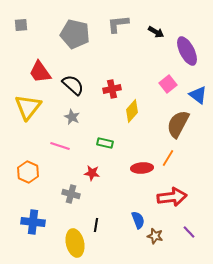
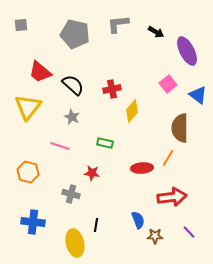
red trapezoid: rotated 15 degrees counterclockwise
brown semicircle: moved 2 px right, 4 px down; rotated 28 degrees counterclockwise
orange hexagon: rotated 10 degrees counterclockwise
brown star: rotated 14 degrees counterclockwise
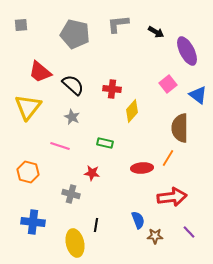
red cross: rotated 18 degrees clockwise
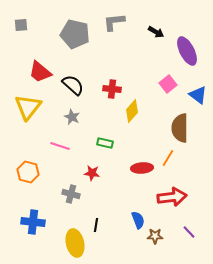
gray L-shape: moved 4 px left, 2 px up
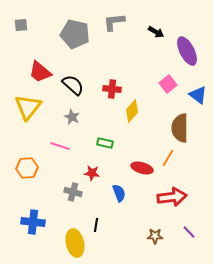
red ellipse: rotated 20 degrees clockwise
orange hexagon: moved 1 px left, 4 px up; rotated 20 degrees counterclockwise
gray cross: moved 2 px right, 2 px up
blue semicircle: moved 19 px left, 27 px up
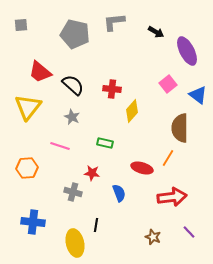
brown star: moved 2 px left, 1 px down; rotated 21 degrees clockwise
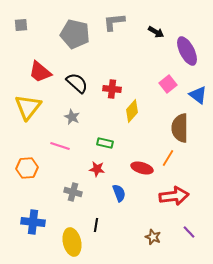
black semicircle: moved 4 px right, 2 px up
red star: moved 5 px right, 4 px up
red arrow: moved 2 px right, 1 px up
yellow ellipse: moved 3 px left, 1 px up
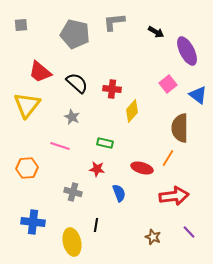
yellow triangle: moved 1 px left, 2 px up
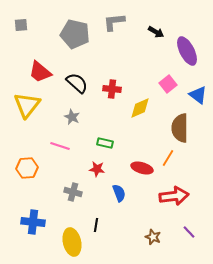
yellow diamond: moved 8 px right, 3 px up; rotated 25 degrees clockwise
